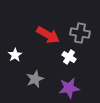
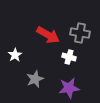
white cross: rotated 16 degrees counterclockwise
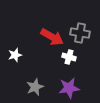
red arrow: moved 4 px right, 2 px down
white star: rotated 16 degrees clockwise
gray star: moved 8 px down
